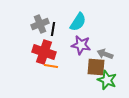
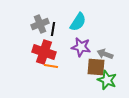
purple star: moved 2 px down
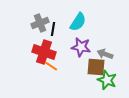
gray cross: moved 1 px up
orange line: rotated 24 degrees clockwise
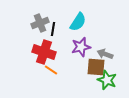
purple star: rotated 24 degrees counterclockwise
orange line: moved 4 px down
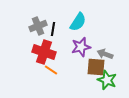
gray cross: moved 2 px left, 3 px down
